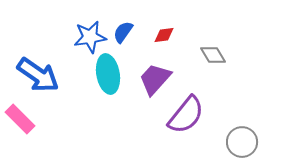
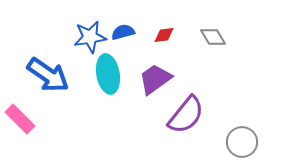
blue semicircle: rotated 40 degrees clockwise
gray diamond: moved 18 px up
blue arrow: moved 10 px right
purple trapezoid: rotated 12 degrees clockwise
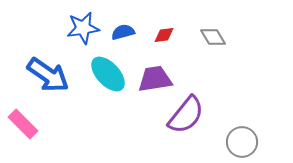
blue star: moved 7 px left, 9 px up
cyan ellipse: rotated 33 degrees counterclockwise
purple trapezoid: rotated 27 degrees clockwise
pink rectangle: moved 3 px right, 5 px down
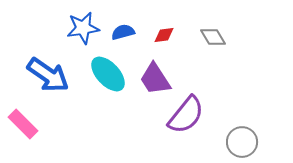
purple trapezoid: rotated 114 degrees counterclockwise
